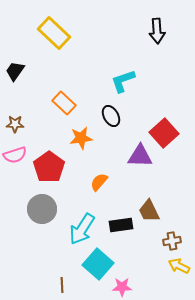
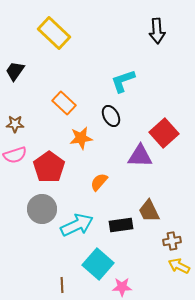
cyan arrow: moved 5 px left, 4 px up; rotated 148 degrees counterclockwise
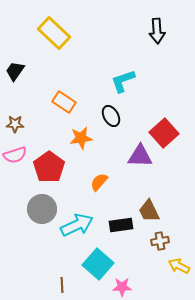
orange rectangle: moved 1 px up; rotated 10 degrees counterclockwise
brown cross: moved 12 px left
